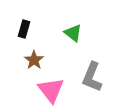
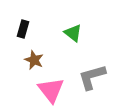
black rectangle: moved 1 px left
brown star: rotated 12 degrees counterclockwise
gray L-shape: rotated 52 degrees clockwise
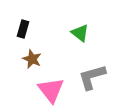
green triangle: moved 7 px right
brown star: moved 2 px left, 1 px up
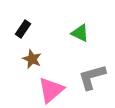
black rectangle: rotated 18 degrees clockwise
green triangle: rotated 12 degrees counterclockwise
pink triangle: rotated 28 degrees clockwise
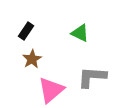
black rectangle: moved 3 px right, 2 px down
brown star: rotated 18 degrees clockwise
gray L-shape: rotated 20 degrees clockwise
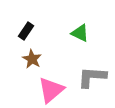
brown star: rotated 12 degrees counterclockwise
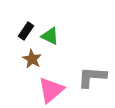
green triangle: moved 30 px left, 3 px down
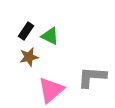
brown star: moved 3 px left, 2 px up; rotated 30 degrees clockwise
